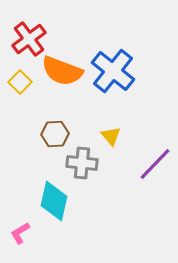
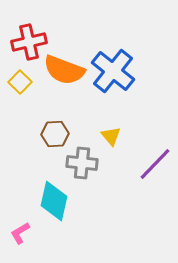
red cross: moved 3 px down; rotated 24 degrees clockwise
orange semicircle: moved 2 px right, 1 px up
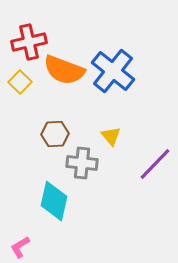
pink L-shape: moved 14 px down
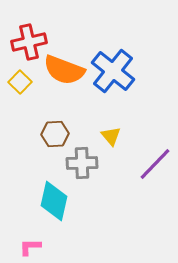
gray cross: rotated 8 degrees counterclockwise
pink L-shape: moved 10 px right; rotated 30 degrees clockwise
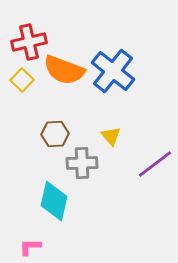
yellow square: moved 2 px right, 2 px up
purple line: rotated 9 degrees clockwise
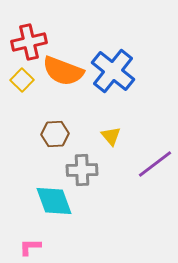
orange semicircle: moved 1 px left, 1 px down
gray cross: moved 7 px down
cyan diamond: rotated 33 degrees counterclockwise
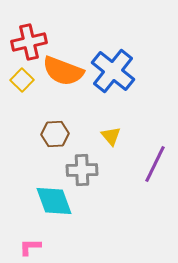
purple line: rotated 27 degrees counterclockwise
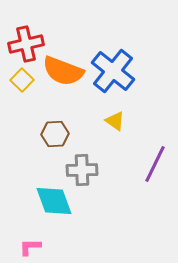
red cross: moved 3 px left, 2 px down
yellow triangle: moved 4 px right, 15 px up; rotated 15 degrees counterclockwise
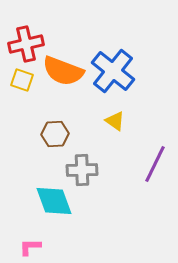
yellow square: rotated 25 degrees counterclockwise
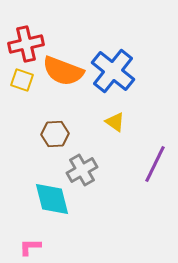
yellow triangle: moved 1 px down
gray cross: rotated 28 degrees counterclockwise
cyan diamond: moved 2 px left, 2 px up; rotated 6 degrees clockwise
